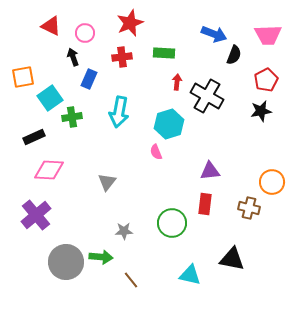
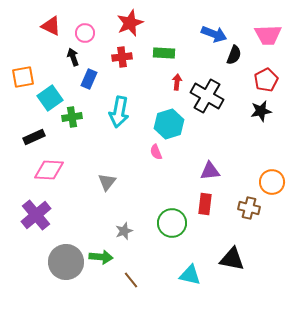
gray star: rotated 18 degrees counterclockwise
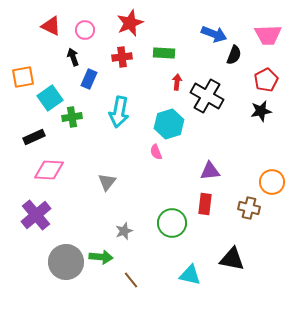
pink circle: moved 3 px up
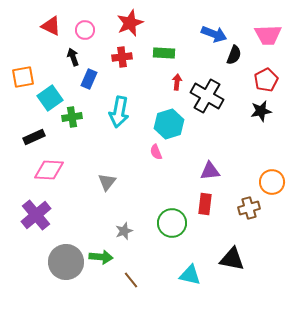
brown cross: rotated 30 degrees counterclockwise
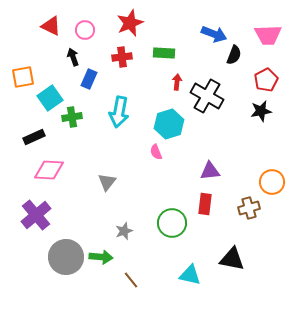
gray circle: moved 5 px up
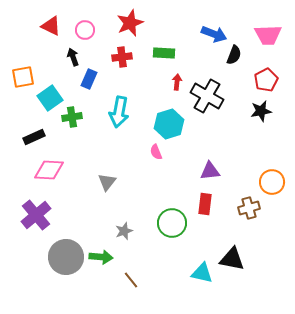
cyan triangle: moved 12 px right, 2 px up
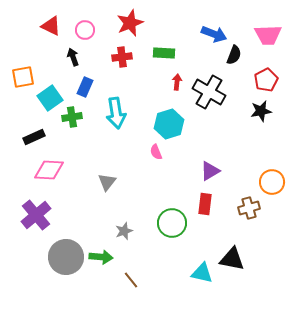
blue rectangle: moved 4 px left, 8 px down
black cross: moved 2 px right, 4 px up
cyan arrow: moved 3 px left, 1 px down; rotated 20 degrees counterclockwise
purple triangle: rotated 25 degrees counterclockwise
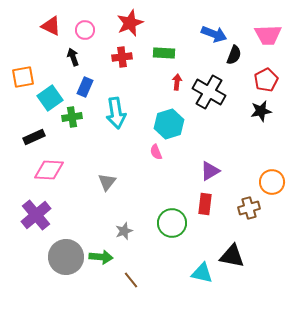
black triangle: moved 3 px up
